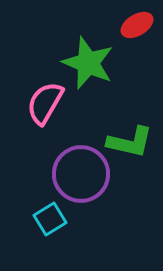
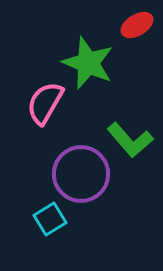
green L-shape: moved 2 px up; rotated 36 degrees clockwise
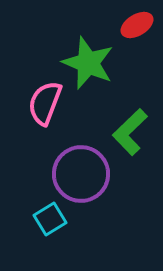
pink semicircle: rotated 9 degrees counterclockwise
green L-shape: moved 8 px up; rotated 87 degrees clockwise
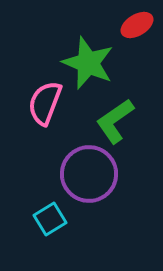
green L-shape: moved 15 px left, 11 px up; rotated 9 degrees clockwise
purple circle: moved 8 px right
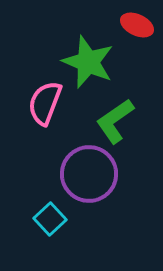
red ellipse: rotated 56 degrees clockwise
green star: moved 1 px up
cyan square: rotated 12 degrees counterclockwise
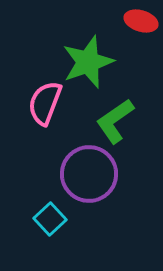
red ellipse: moved 4 px right, 4 px up; rotated 8 degrees counterclockwise
green star: rotated 30 degrees clockwise
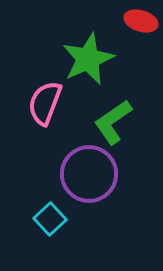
green star: moved 3 px up; rotated 4 degrees counterclockwise
green L-shape: moved 2 px left, 1 px down
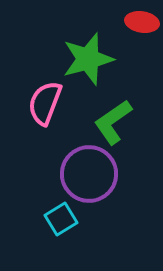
red ellipse: moved 1 px right, 1 px down; rotated 8 degrees counterclockwise
green star: rotated 8 degrees clockwise
cyan square: moved 11 px right; rotated 12 degrees clockwise
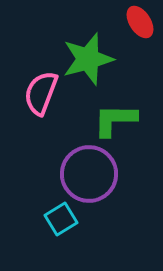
red ellipse: moved 2 px left; rotated 48 degrees clockwise
pink semicircle: moved 4 px left, 10 px up
green L-shape: moved 2 px right, 2 px up; rotated 36 degrees clockwise
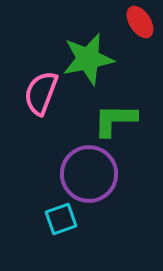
green star: rotated 4 degrees clockwise
cyan square: rotated 12 degrees clockwise
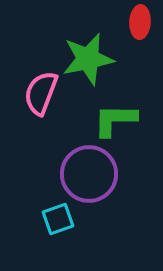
red ellipse: rotated 36 degrees clockwise
cyan square: moved 3 px left
